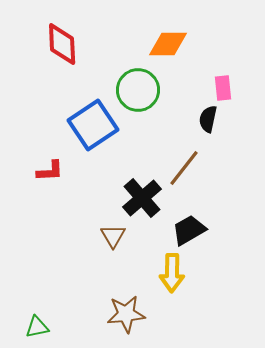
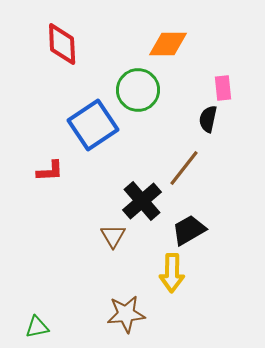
black cross: moved 3 px down
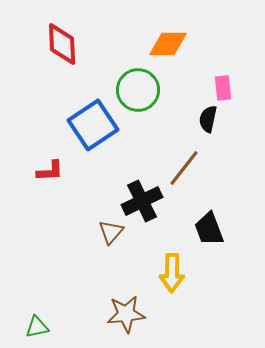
black cross: rotated 15 degrees clockwise
black trapezoid: moved 20 px right, 1 px up; rotated 81 degrees counterclockwise
brown triangle: moved 2 px left, 4 px up; rotated 12 degrees clockwise
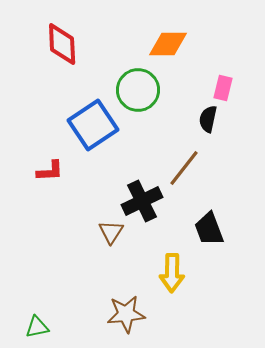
pink rectangle: rotated 20 degrees clockwise
brown triangle: rotated 8 degrees counterclockwise
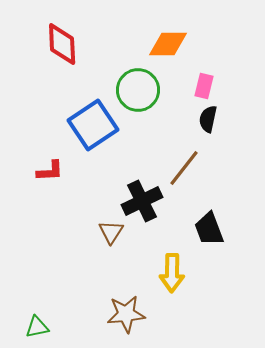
pink rectangle: moved 19 px left, 2 px up
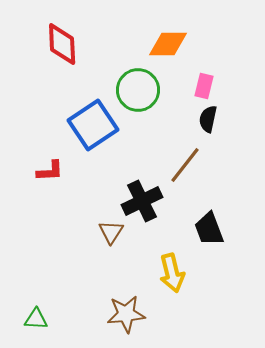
brown line: moved 1 px right, 3 px up
yellow arrow: rotated 15 degrees counterclockwise
green triangle: moved 1 px left, 8 px up; rotated 15 degrees clockwise
